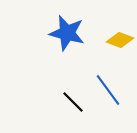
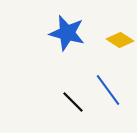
yellow diamond: rotated 12 degrees clockwise
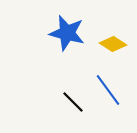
yellow diamond: moved 7 px left, 4 px down
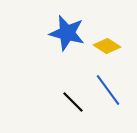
yellow diamond: moved 6 px left, 2 px down
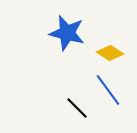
yellow diamond: moved 3 px right, 7 px down
black line: moved 4 px right, 6 px down
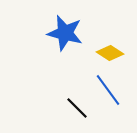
blue star: moved 2 px left
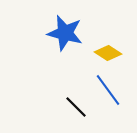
yellow diamond: moved 2 px left
black line: moved 1 px left, 1 px up
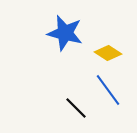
black line: moved 1 px down
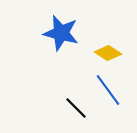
blue star: moved 4 px left
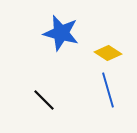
blue line: rotated 20 degrees clockwise
black line: moved 32 px left, 8 px up
